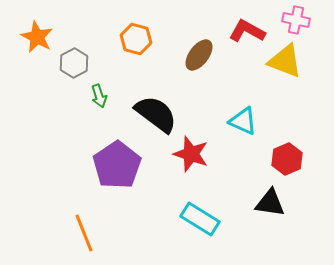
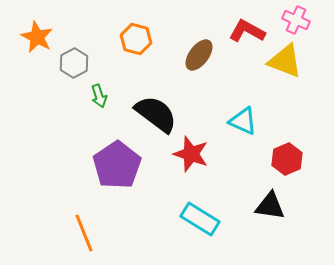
pink cross: rotated 12 degrees clockwise
black triangle: moved 3 px down
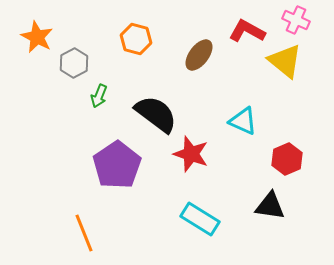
yellow triangle: rotated 18 degrees clockwise
green arrow: rotated 40 degrees clockwise
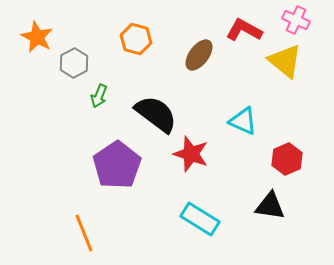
red L-shape: moved 3 px left, 1 px up
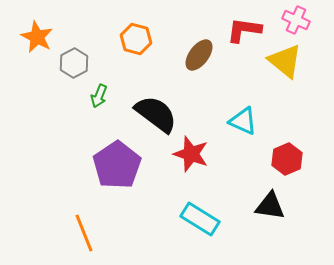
red L-shape: rotated 21 degrees counterclockwise
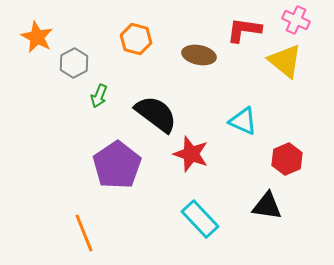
brown ellipse: rotated 64 degrees clockwise
black triangle: moved 3 px left
cyan rectangle: rotated 15 degrees clockwise
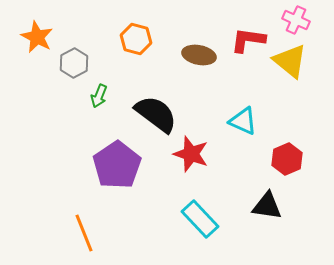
red L-shape: moved 4 px right, 10 px down
yellow triangle: moved 5 px right
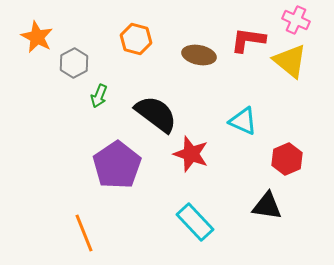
cyan rectangle: moved 5 px left, 3 px down
